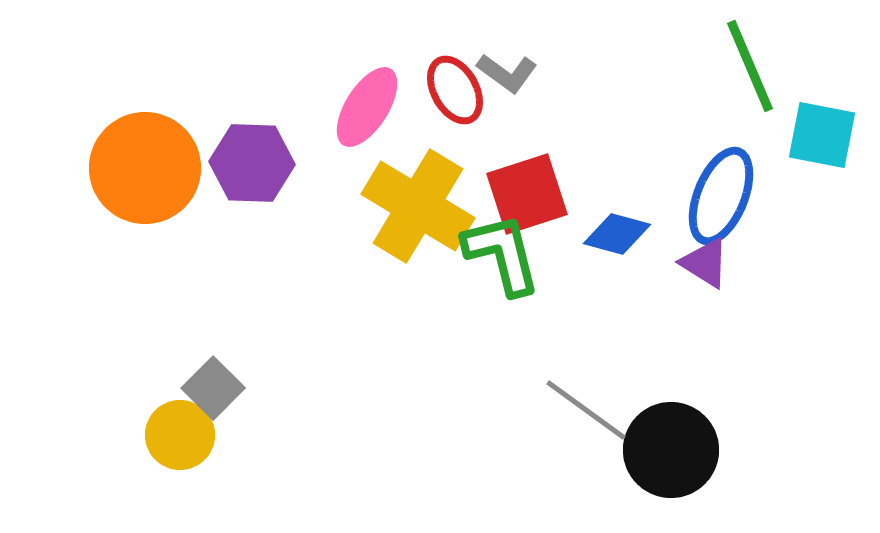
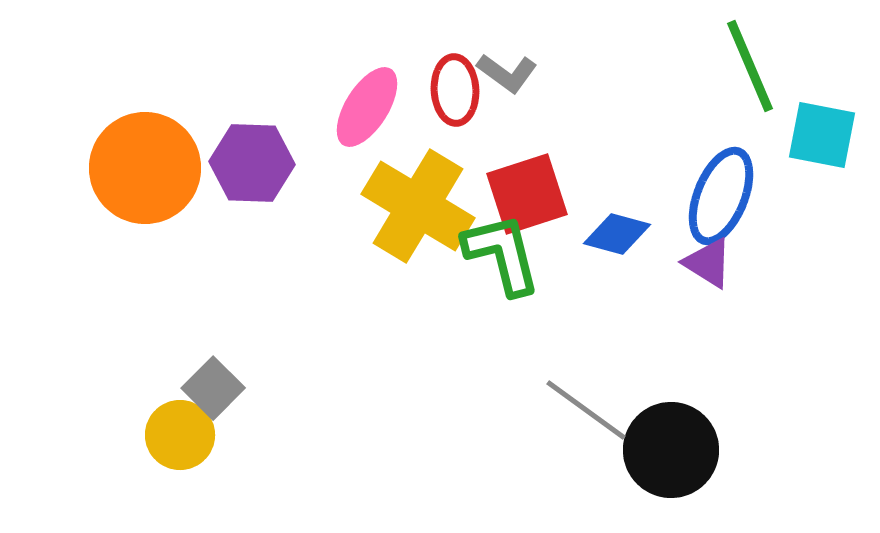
red ellipse: rotated 26 degrees clockwise
purple triangle: moved 3 px right
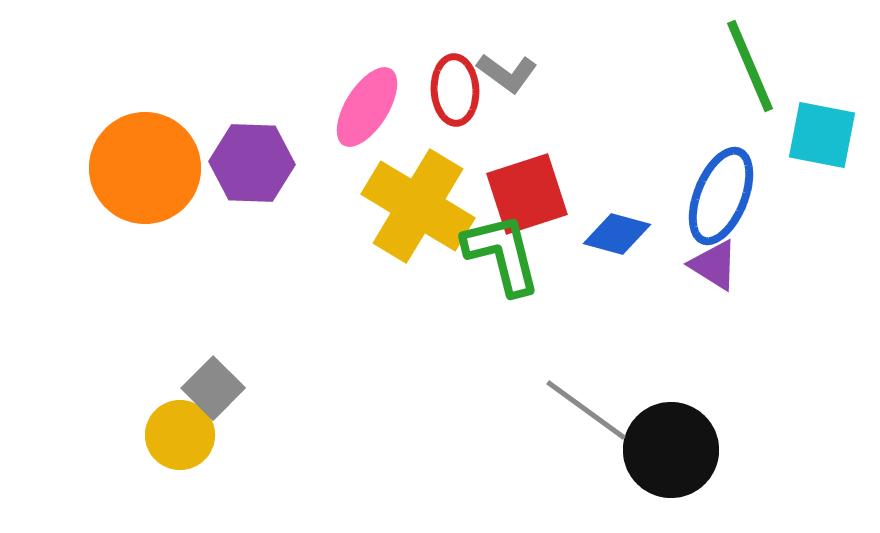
purple triangle: moved 6 px right, 2 px down
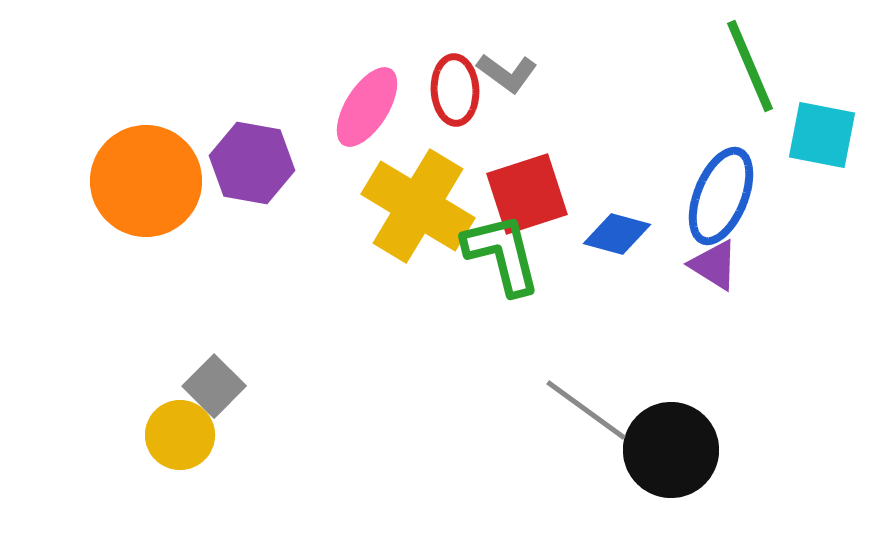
purple hexagon: rotated 8 degrees clockwise
orange circle: moved 1 px right, 13 px down
gray square: moved 1 px right, 2 px up
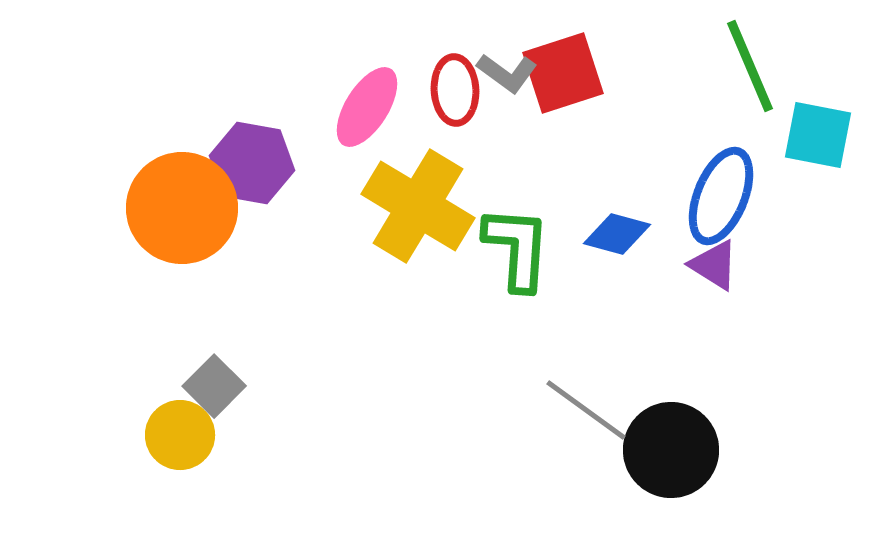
cyan square: moved 4 px left
orange circle: moved 36 px right, 27 px down
red square: moved 36 px right, 121 px up
green L-shape: moved 15 px right, 6 px up; rotated 18 degrees clockwise
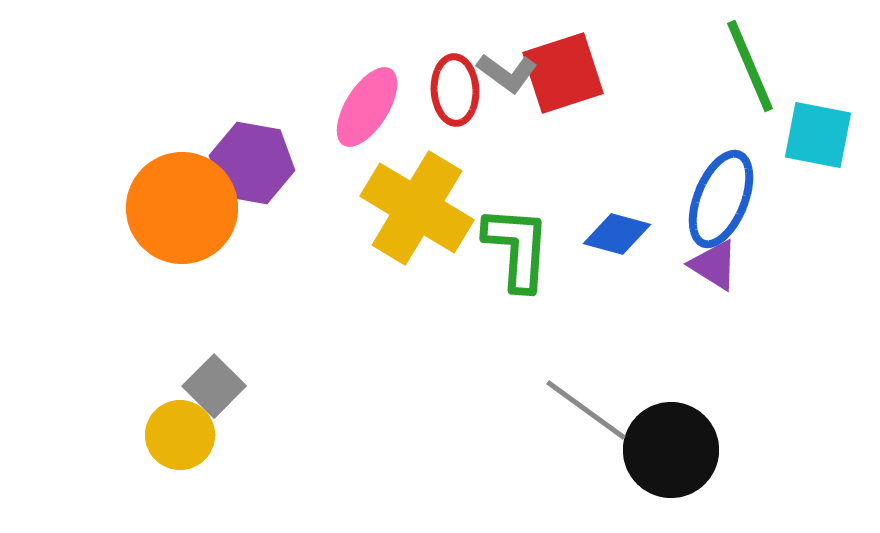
blue ellipse: moved 3 px down
yellow cross: moved 1 px left, 2 px down
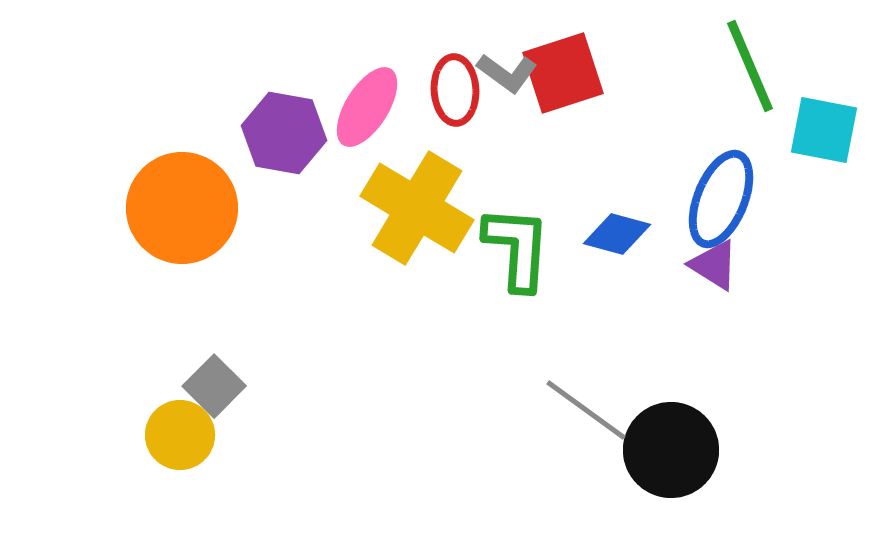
cyan square: moved 6 px right, 5 px up
purple hexagon: moved 32 px right, 30 px up
